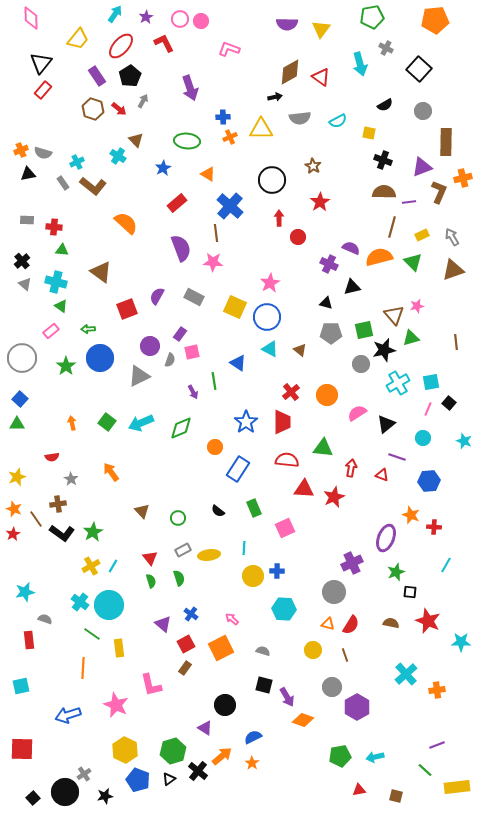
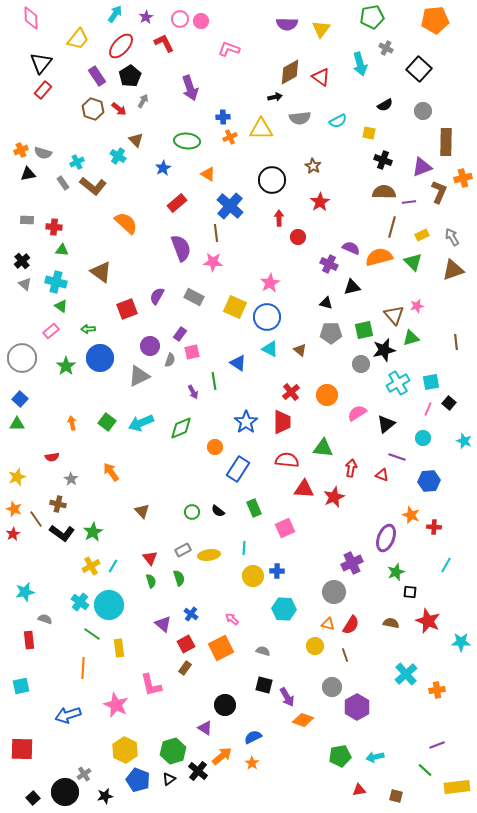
brown cross at (58, 504): rotated 21 degrees clockwise
green circle at (178, 518): moved 14 px right, 6 px up
yellow circle at (313, 650): moved 2 px right, 4 px up
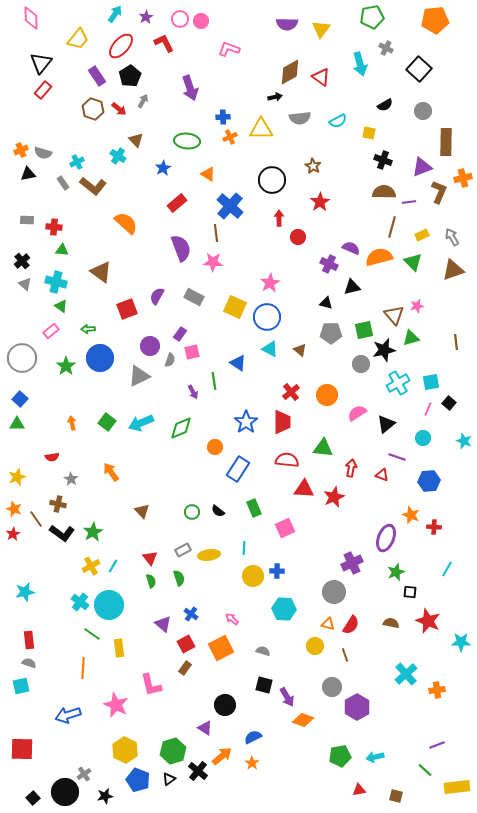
cyan line at (446, 565): moved 1 px right, 4 px down
gray semicircle at (45, 619): moved 16 px left, 44 px down
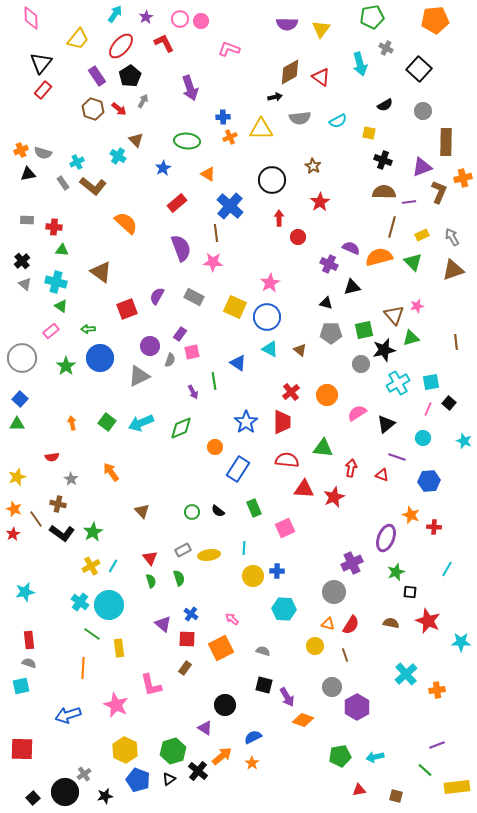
red square at (186, 644): moved 1 px right, 5 px up; rotated 30 degrees clockwise
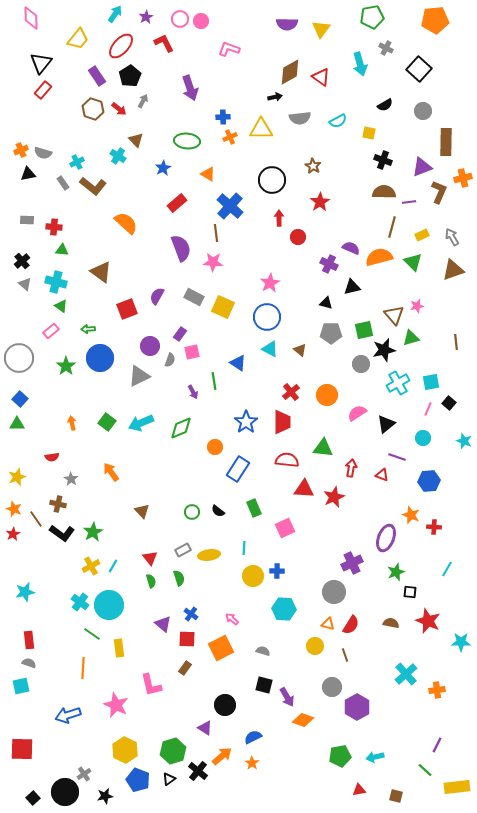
yellow square at (235, 307): moved 12 px left
gray circle at (22, 358): moved 3 px left
purple line at (437, 745): rotated 42 degrees counterclockwise
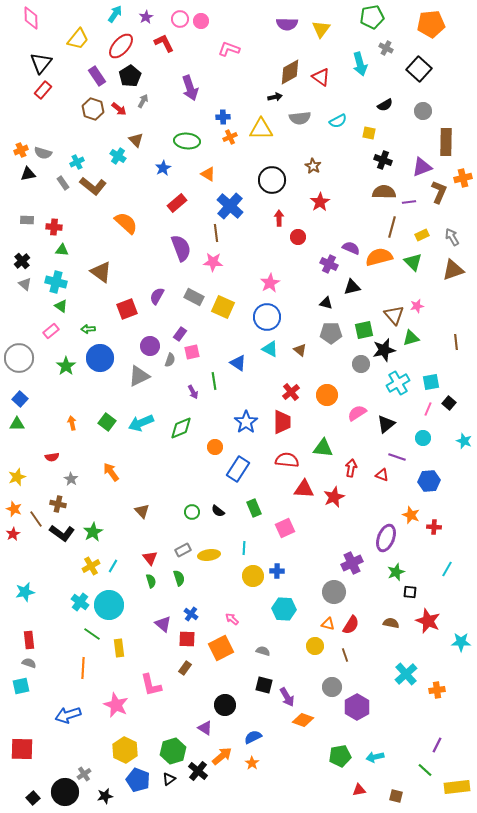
orange pentagon at (435, 20): moved 4 px left, 4 px down
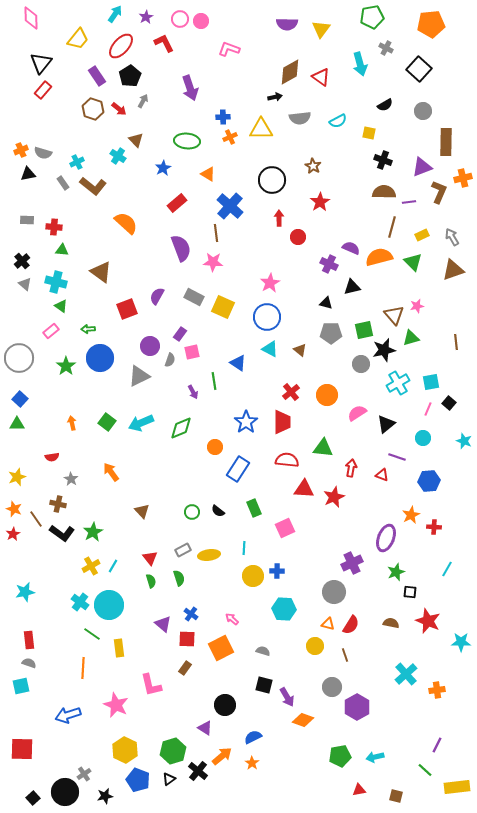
orange star at (411, 515): rotated 24 degrees clockwise
